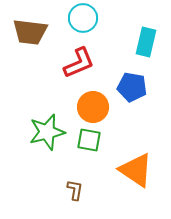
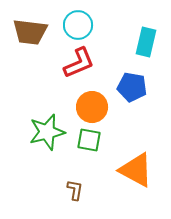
cyan circle: moved 5 px left, 7 px down
orange circle: moved 1 px left
orange triangle: rotated 6 degrees counterclockwise
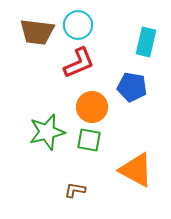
brown trapezoid: moved 7 px right
brown L-shape: rotated 90 degrees counterclockwise
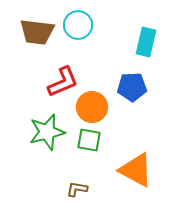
red L-shape: moved 16 px left, 19 px down
blue pentagon: rotated 12 degrees counterclockwise
brown L-shape: moved 2 px right, 1 px up
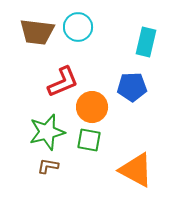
cyan circle: moved 2 px down
brown L-shape: moved 29 px left, 23 px up
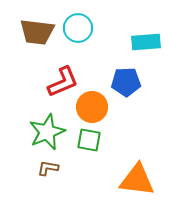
cyan circle: moved 1 px down
cyan rectangle: rotated 72 degrees clockwise
blue pentagon: moved 6 px left, 5 px up
green star: rotated 9 degrees counterclockwise
brown L-shape: moved 2 px down
orange triangle: moved 1 px right, 10 px down; rotated 21 degrees counterclockwise
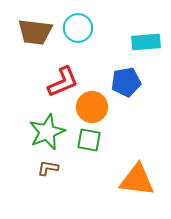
brown trapezoid: moved 2 px left
blue pentagon: rotated 8 degrees counterclockwise
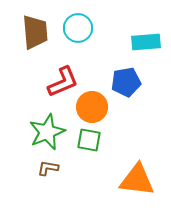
brown trapezoid: rotated 102 degrees counterclockwise
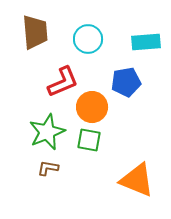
cyan circle: moved 10 px right, 11 px down
orange triangle: rotated 15 degrees clockwise
